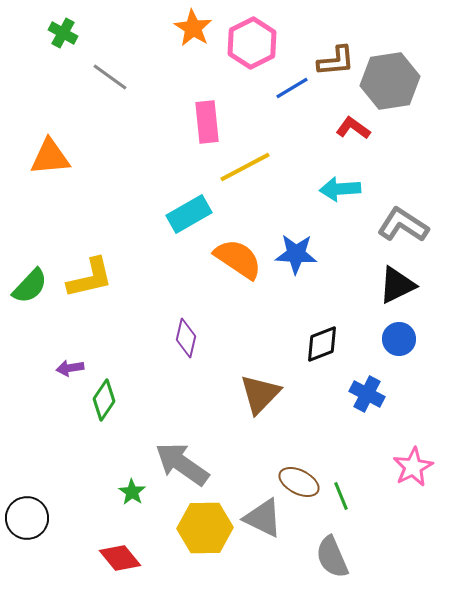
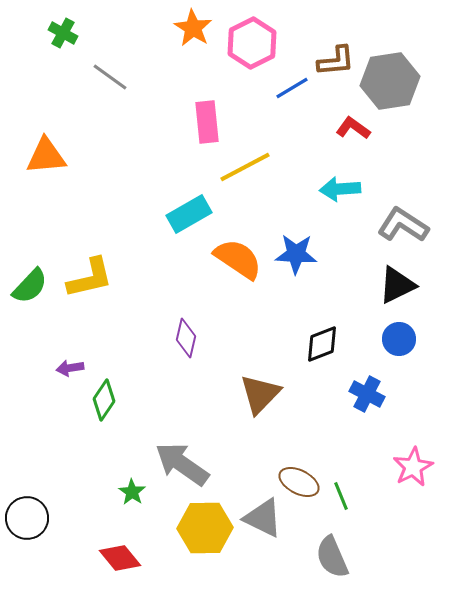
orange triangle: moved 4 px left, 1 px up
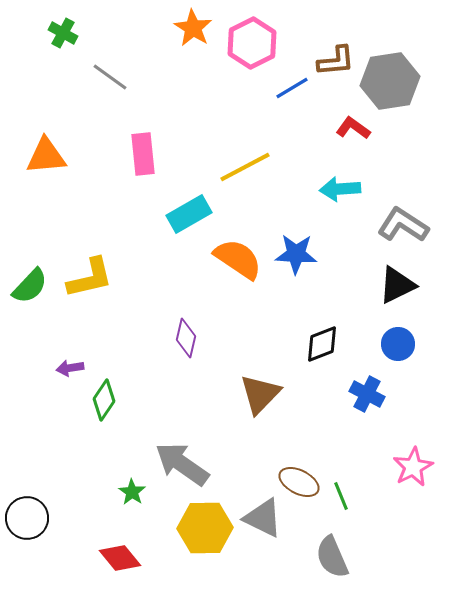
pink rectangle: moved 64 px left, 32 px down
blue circle: moved 1 px left, 5 px down
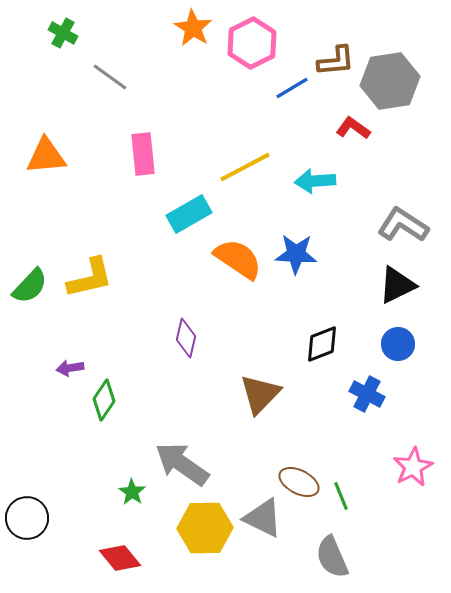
cyan arrow: moved 25 px left, 8 px up
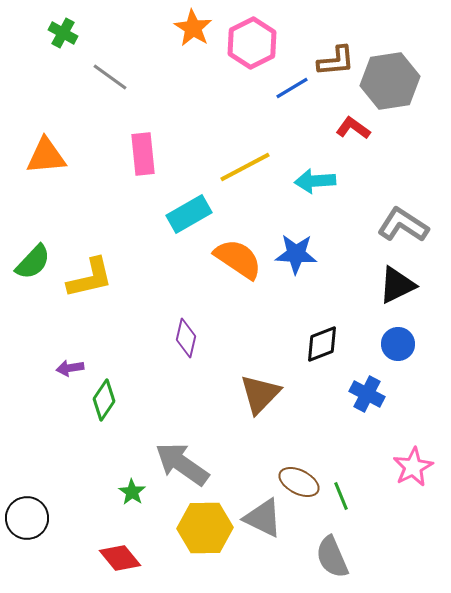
green semicircle: moved 3 px right, 24 px up
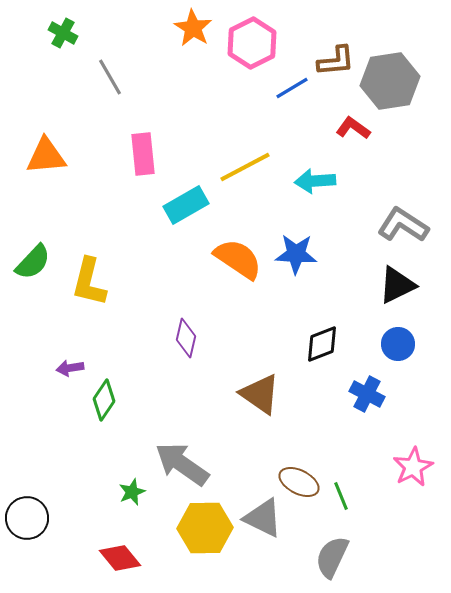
gray line: rotated 24 degrees clockwise
cyan rectangle: moved 3 px left, 9 px up
yellow L-shape: moved 1 px left, 4 px down; rotated 117 degrees clockwise
brown triangle: rotated 39 degrees counterclockwise
green star: rotated 16 degrees clockwise
gray semicircle: rotated 48 degrees clockwise
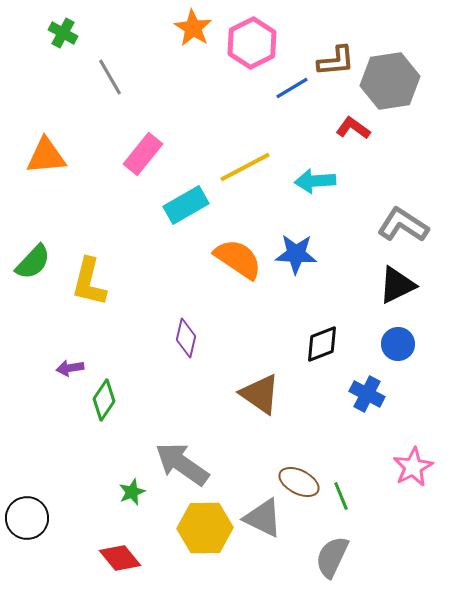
pink rectangle: rotated 45 degrees clockwise
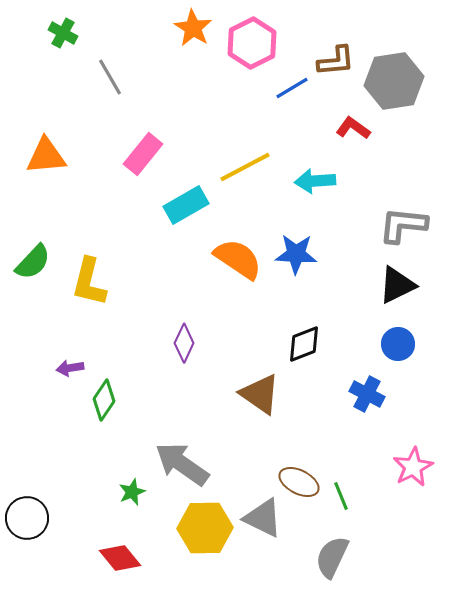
gray hexagon: moved 4 px right
gray L-shape: rotated 27 degrees counterclockwise
purple diamond: moved 2 px left, 5 px down; rotated 12 degrees clockwise
black diamond: moved 18 px left
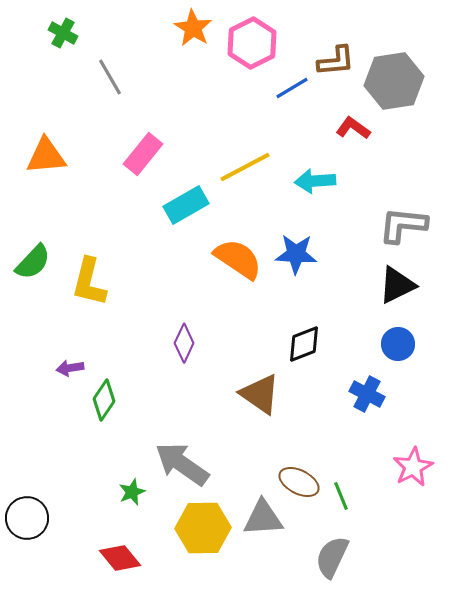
gray triangle: rotated 30 degrees counterclockwise
yellow hexagon: moved 2 px left
